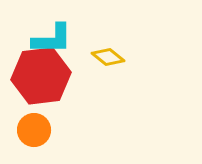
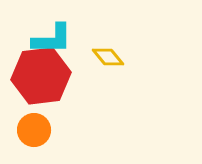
yellow diamond: rotated 12 degrees clockwise
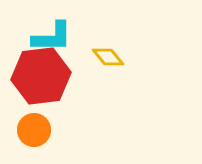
cyan L-shape: moved 2 px up
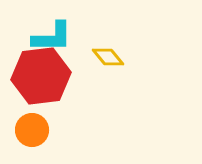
orange circle: moved 2 px left
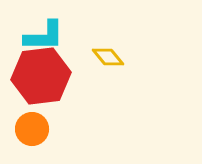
cyan L-shape: moved 8 px left, 1 px up
orange circle: moved 1 px up
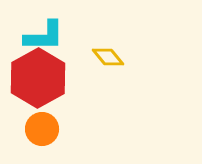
red hexagon: moved 3 px left, 2 px down; rotated 22 degrees counterclockwise
orange circle: moved 10 px right
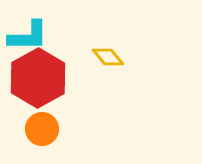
cyan L-shape: moved 16 px left
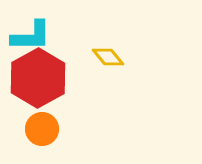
cyan L-shape: moved 3 px right
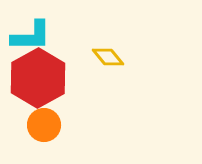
orange circle: moved 2 px right, 4 px up
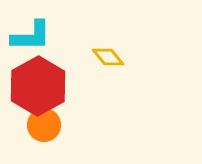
red hexagon: moved 8 px down
